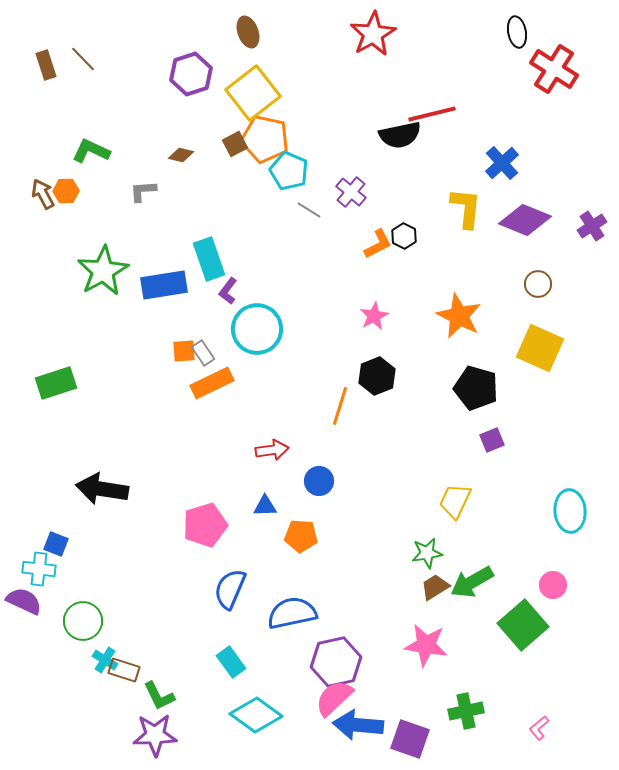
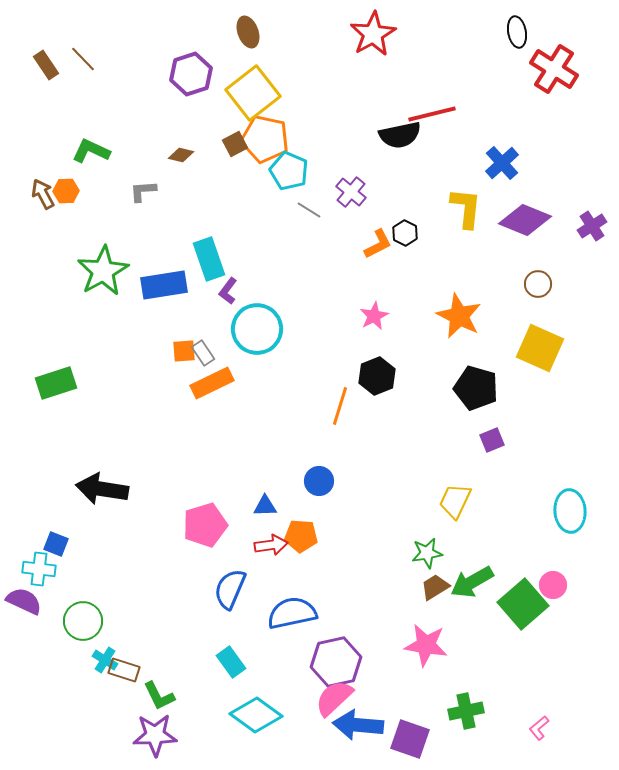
brown rectangle at (46, 65): rotated 16 degrees counterclockwise
black hexagon at (404, 236): moved 1 px right, 3 px up
red arrow at (272, 450): moved 1 px left, 95 px down
green square at (523, 625): moved 21 px up
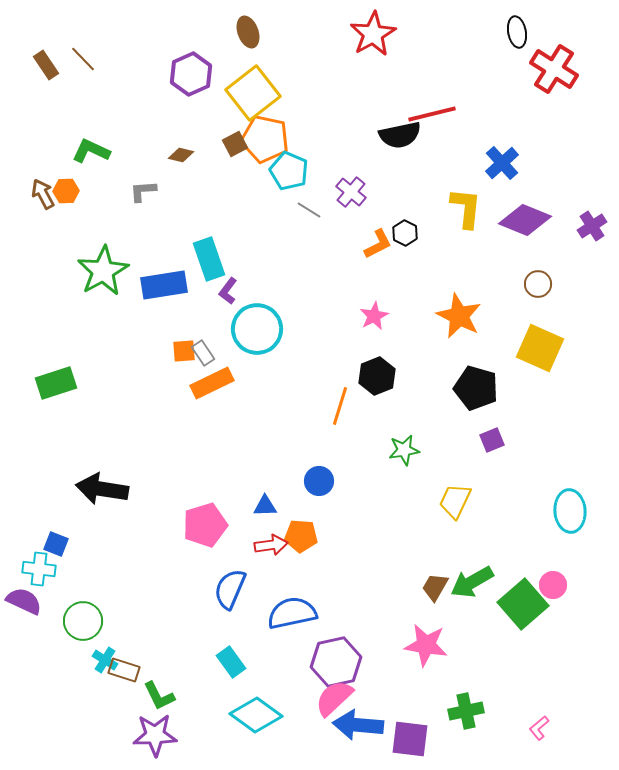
purple hexagon at (191, 74): rotated 6 degrees counterclockwise
green star at (427, 553): moved 23 px left, 103 px up
brown trapezoid at (435, 587): rotated 28 degrees counterclockwise
purple square at (410, 739): rotated 12 degrees counterclockwise
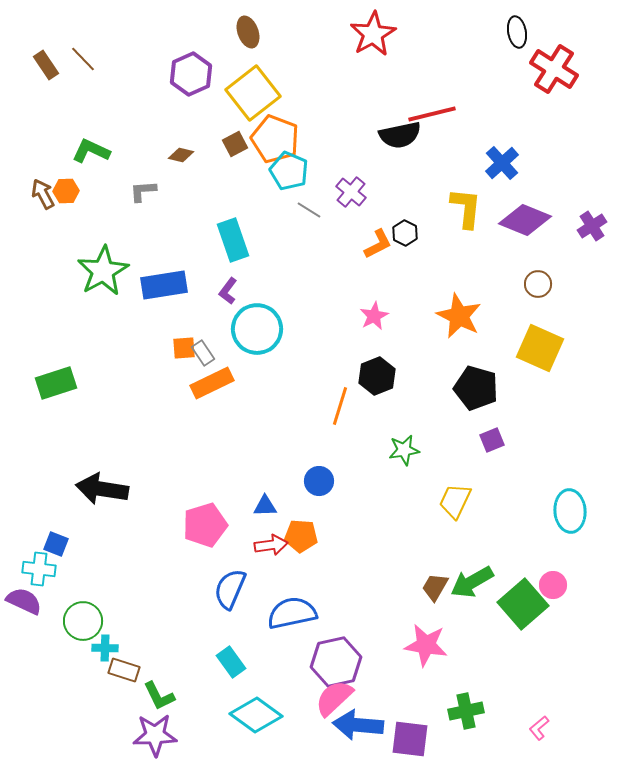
orange pentagon at (265, 139): moved 10 px right; rotated 9 degrees clockwise
cyan rectangle at (209, 259): moved 24 px right, 19 px up
orange square at (184, 351): moved 3 px up
cyan cross at (105, 660): moved 12 px up; rotated 30 degrees counterclockwise
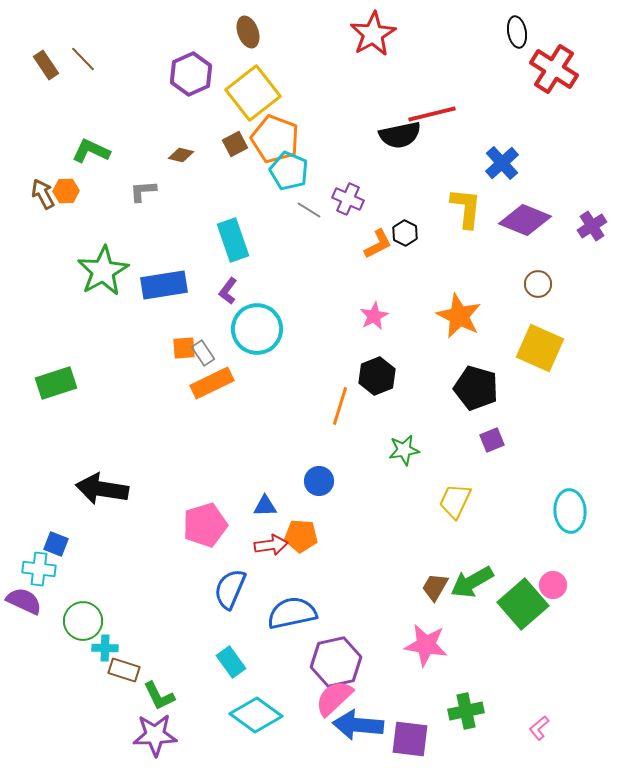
purple cross at (351, 192): moved 3 px left, 7 px down; rotated 16 degrees counterclockwise
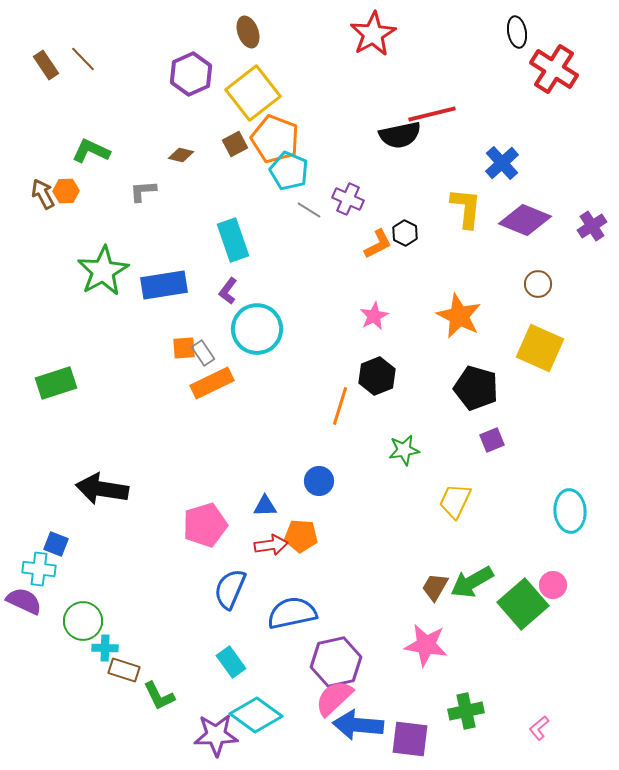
purple star at (155, 735): moved 61 px right
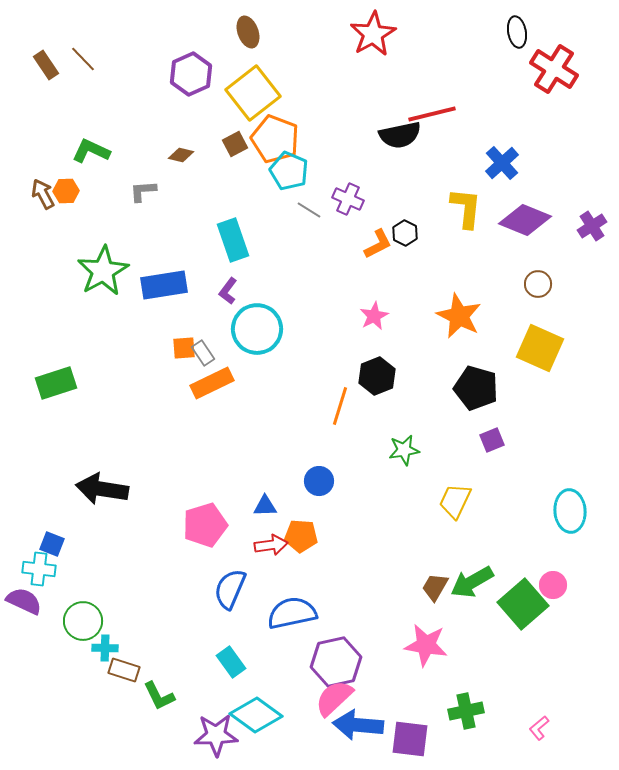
blue square at (56, 544): moved 4 px left
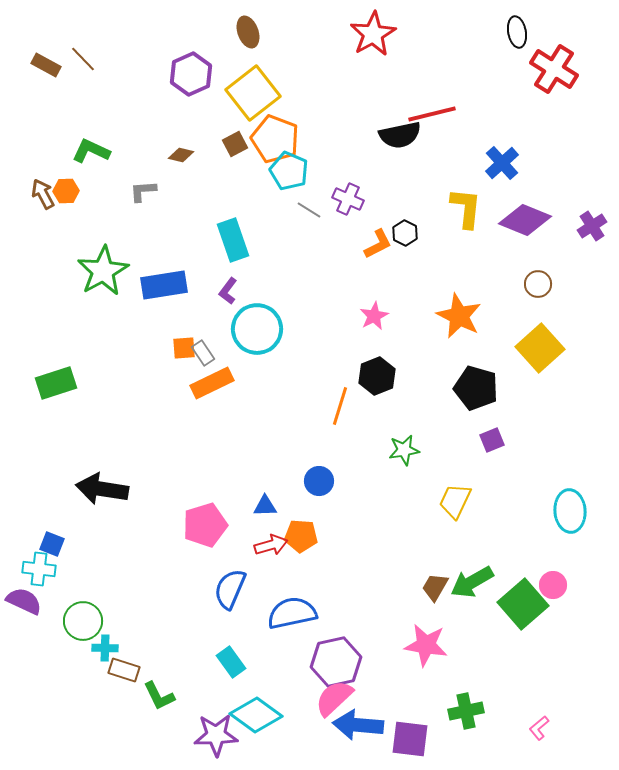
brown rectangle at (46, 65): rotated 28 degrees counterclockwise
yellow square at (540, 348): rotated 24 degrees clockwise
red arrow at (271, 545): rotated 8 degrees counterclockwise
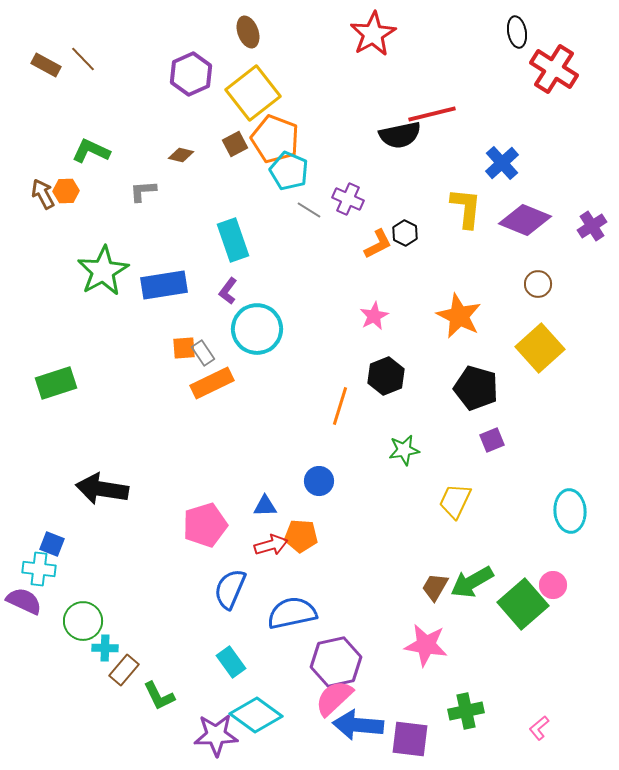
black hexagon at (377, 376): moved 9 px right
brown rectangle at (124, 670): rotated 68 degrees counterclockwise
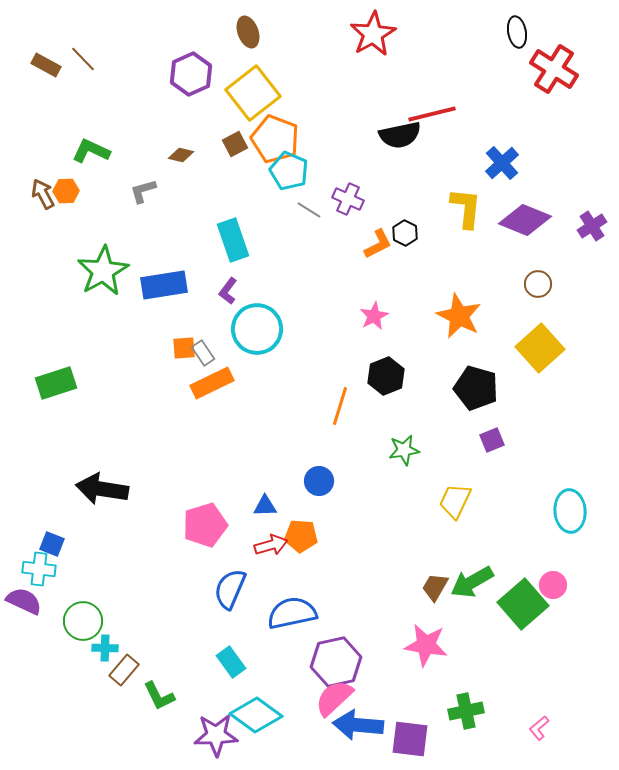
gray L-shape at (143, 191): rotated 12 degrees counterclockwise
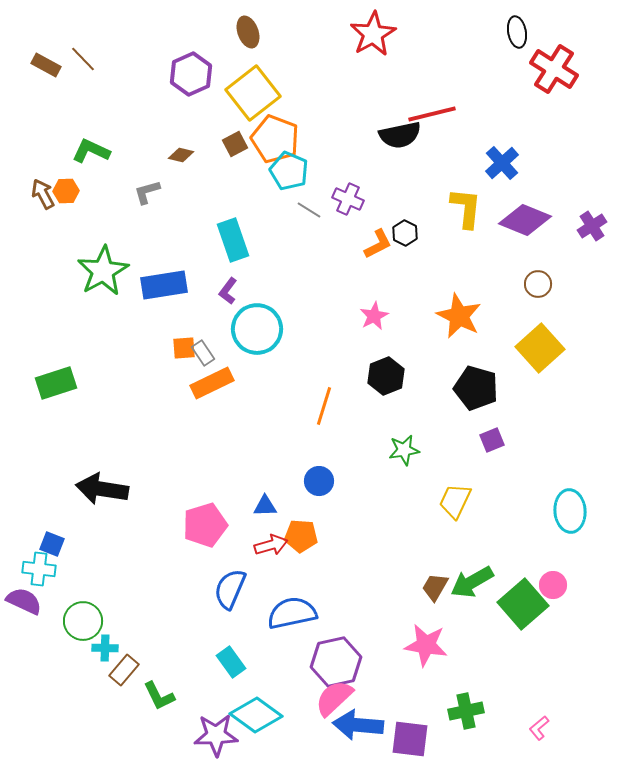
gray L-shape at (143, 191): moved 4 px right, 1 px down
orange line at (340, 406): moved 16 px left
